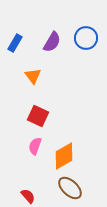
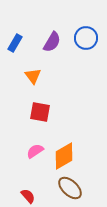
red square: moved 2 px right, 4 px up; rotated 15 degrees counterclockwise
pink semicircle: moved 5 px down; rotated 36 degrees clockwise
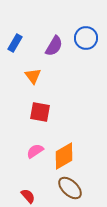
purple semicircle: moved 2 px right, 4 px down
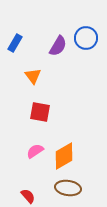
purple semicircle: moved 4 px right
brown ellipse: moved 2 px left; rotated 35 degrees counterclockwise
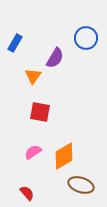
purple semicircle: moved 3 px left, 12 px down
orange triangle: rotated 12 degrees clockwise
pink semicircle: moved 2 px left, 1 px down
brown ellipse: moved 13 px right, 3 px up; rotated 10 degrees clockwise
red semicircle: moved 1 px left, 3 px up
